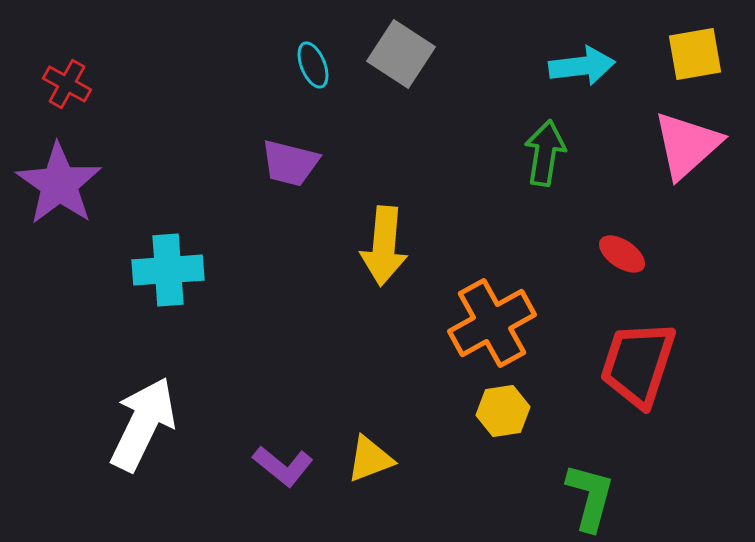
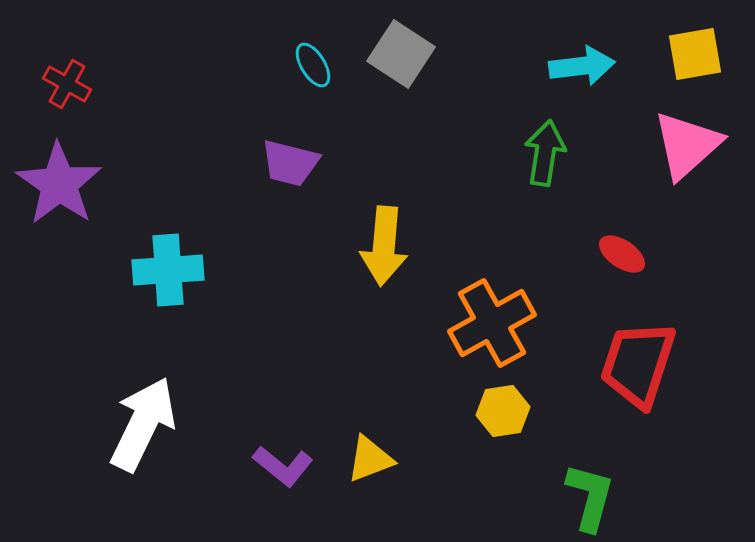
cyan ellipse: rotated 9 degrees counterclockwise
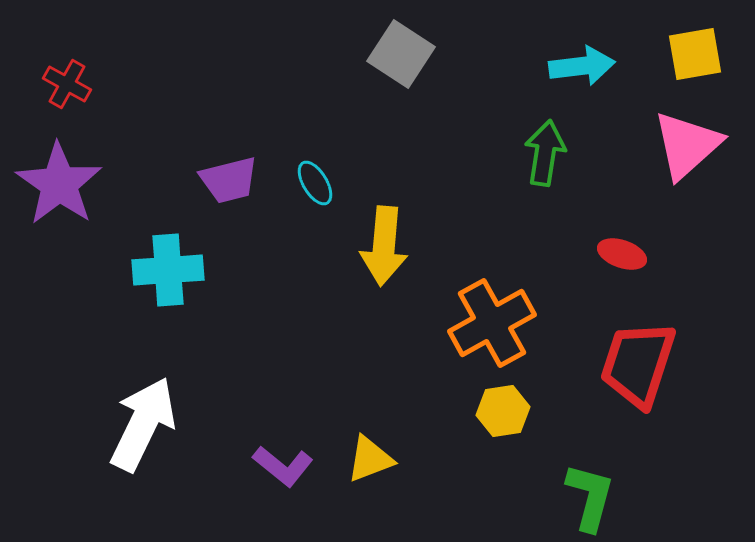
cyan ellipse: moved 2 px right, 118 px down
purple trapezoid: moved 61 px left, 17 px down; rotated 28 degrees counterclockwise
red ellipse: rotated 15 degrees counterclockwise
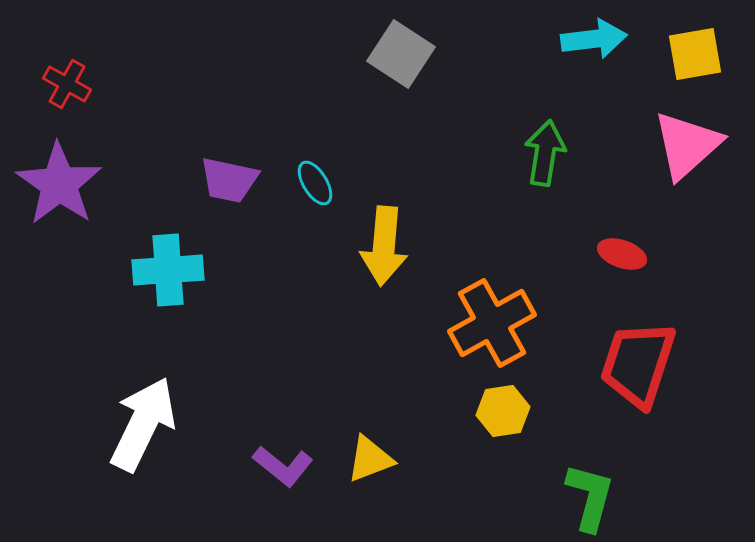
cyan arrow: moved 12 px right, 27 px up
purple trapezoid: rotated 26 degrees clockwise
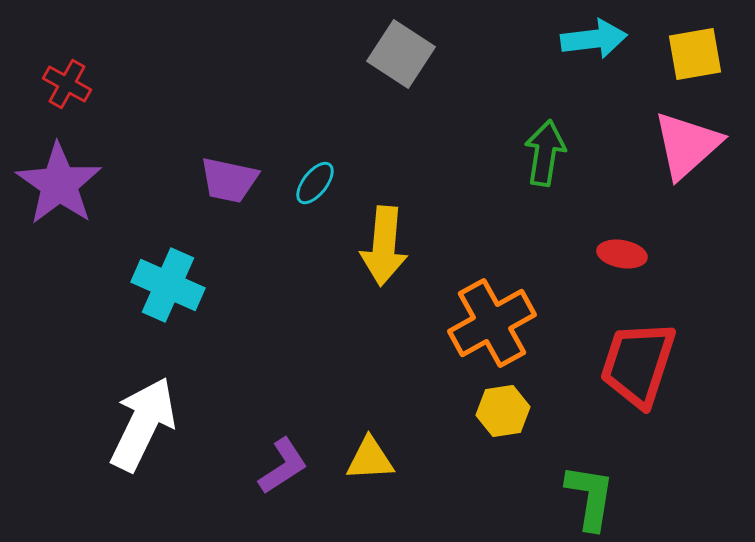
cyan ellipse: rotated 69 degrees clockwise
red ellipse: rotated 9 degrees counterclockwise
cyan cross: moved 15 px down; rotated 28 degrees clockwise
yellow triangle: rotated 18 degrees clockwise
purple L-shape: rotated 72 degrees counterclockwise
green L-shape: rotated 6 degrees counterclockwise
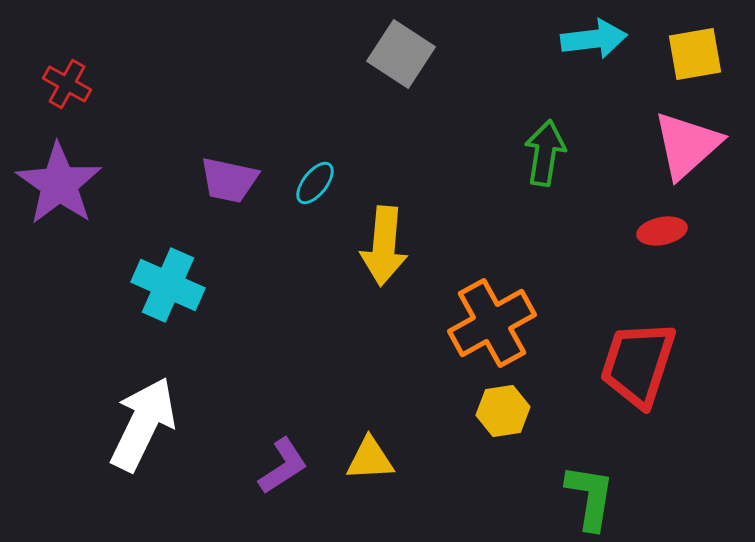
red ellipse: moved 40 px right, 23 px up; rotated 21 degrees counterclockwise
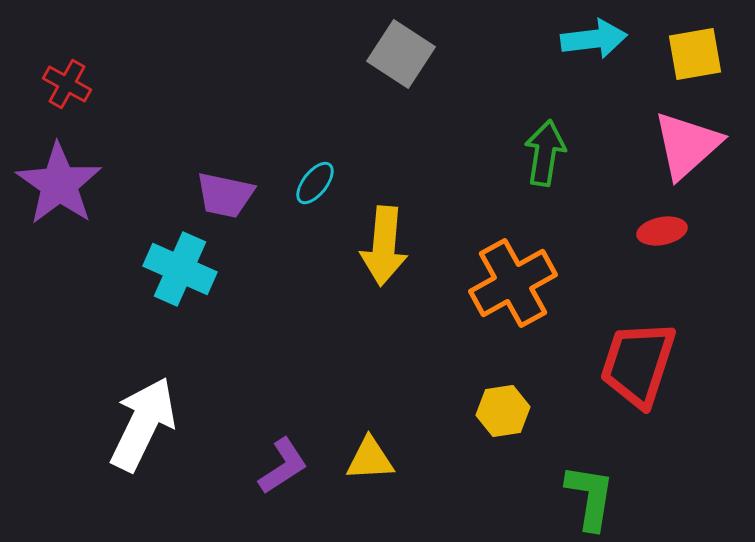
purple trapezoid: moved 4 px left, 15 px down
cyan cross: moved 12 px right, 16 px up
orange cross: moved 21 px right, 40 px up
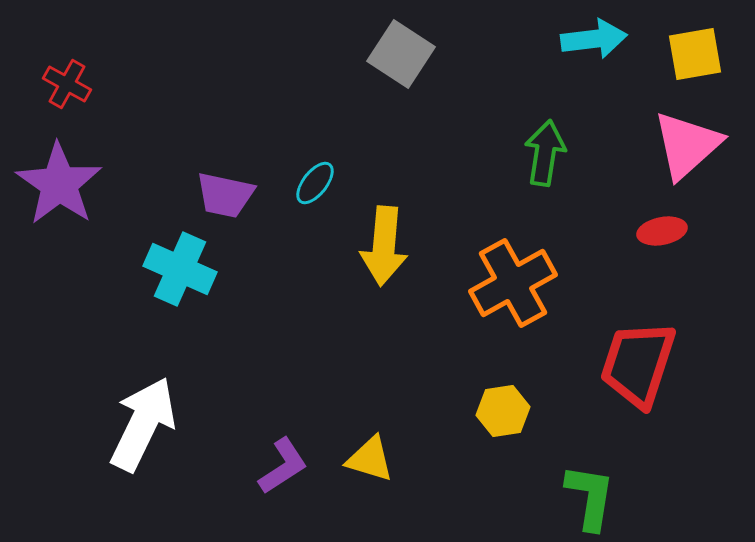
yellow triangle: rotated 20 degrees clockwise
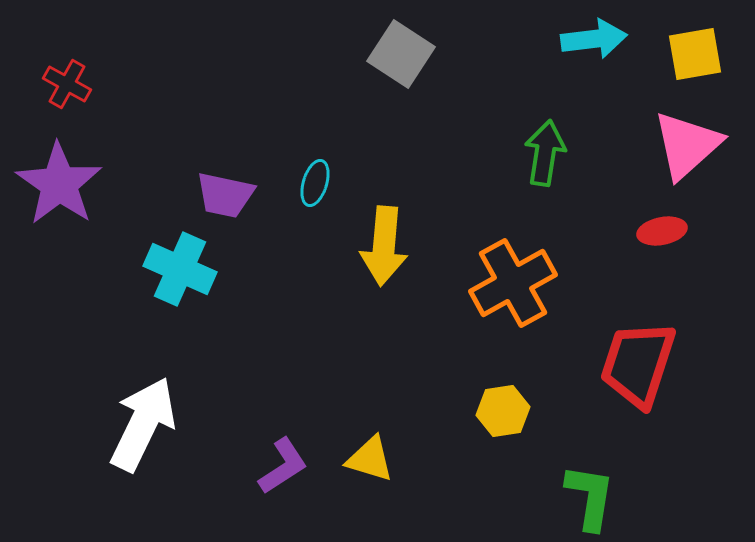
cyan ellipse: rotated 21 degrees counterclockwise
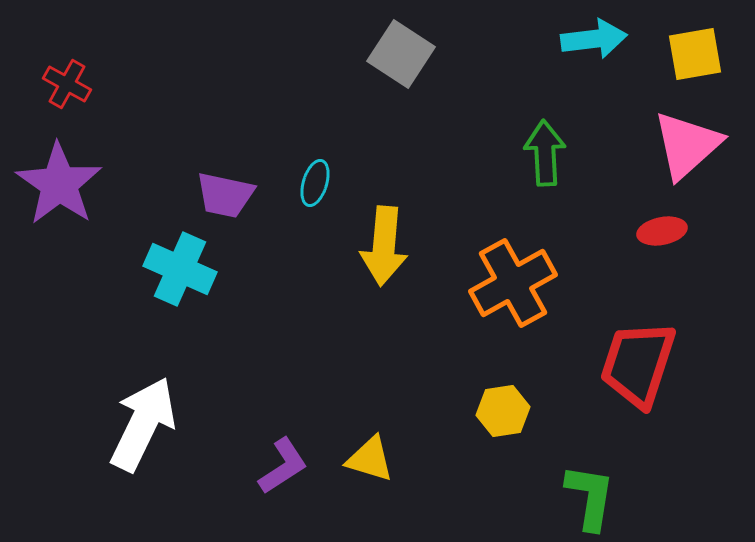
green arrow: rotated 12 degrees counterclockwise
